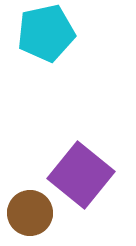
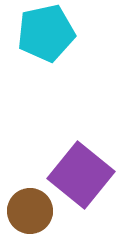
brown circle: moved 2 px up
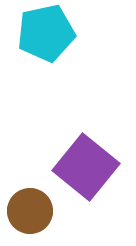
purple square: moved 5 px right, 8 px up
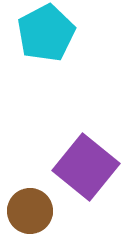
cyan pentagon: rotated 16 degrees counterclockwise
